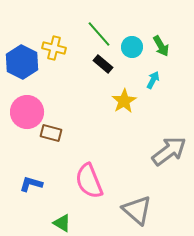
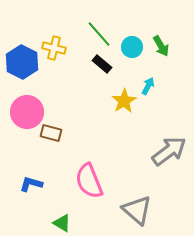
black rectangle: moved 1 px left
cyan arrow: moved 5 px left, 6 px down
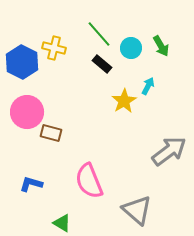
cyan circle: moved 1 px left, 1 px down
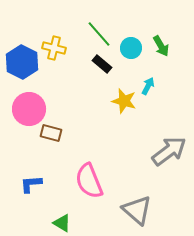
yellow star: rotated 25 degrees counterclockwise
pink circle: moved 2 px right, 3 px up
blue L-shape: rotated 20 degrees counterclockwise
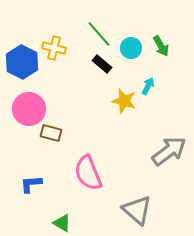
pink semicircle: moved 1 px left, 8 px up
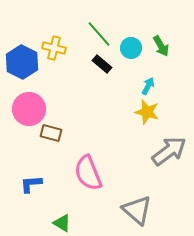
yellow star: moved 23 px right, 11 px down
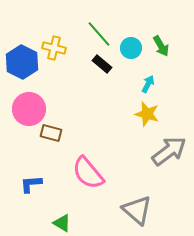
cyan arrow: moved 2 px up
yellow star: moved 2 px down
pink semicircle: rotated 18 degrees counterclockwise
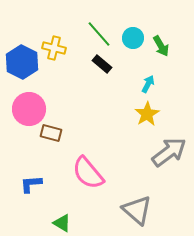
cyan circle: moved 2 px right, 10 px up
yellow star: rotated 25 degrees clockwise
gray arrow: moved 1 px down
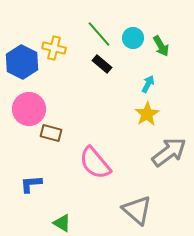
pink semicircle: moved 7 px right, 10 px up
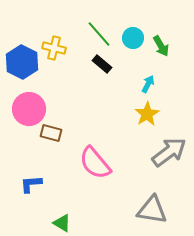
gray triangle: moved 15 px right; rotated 32 degrees counterclockwise
